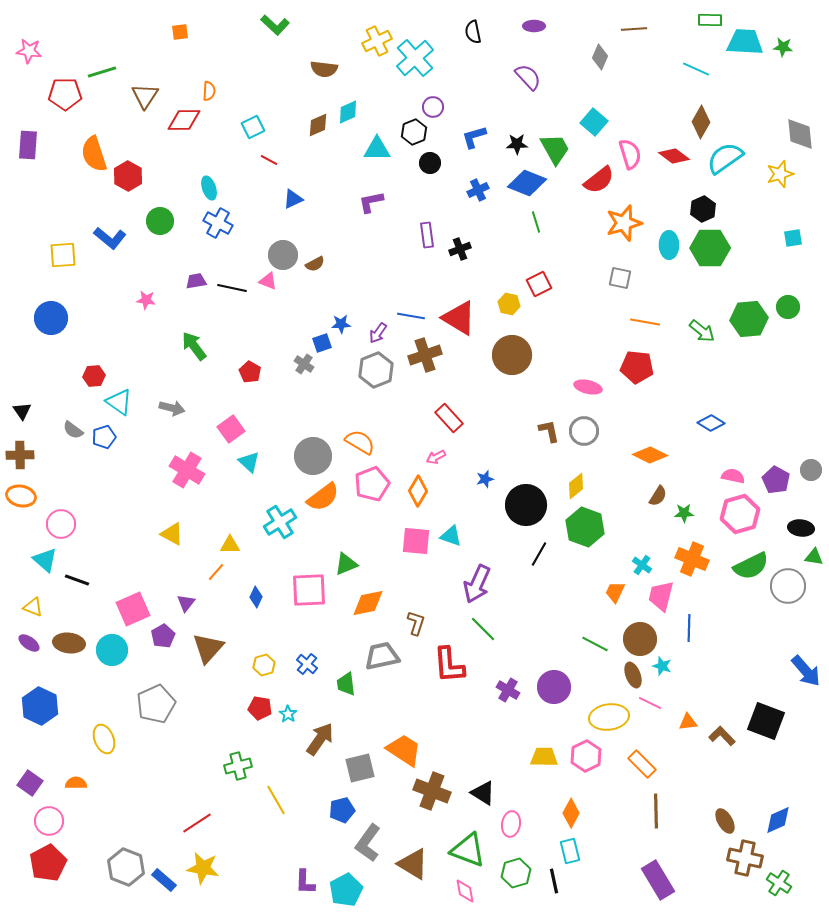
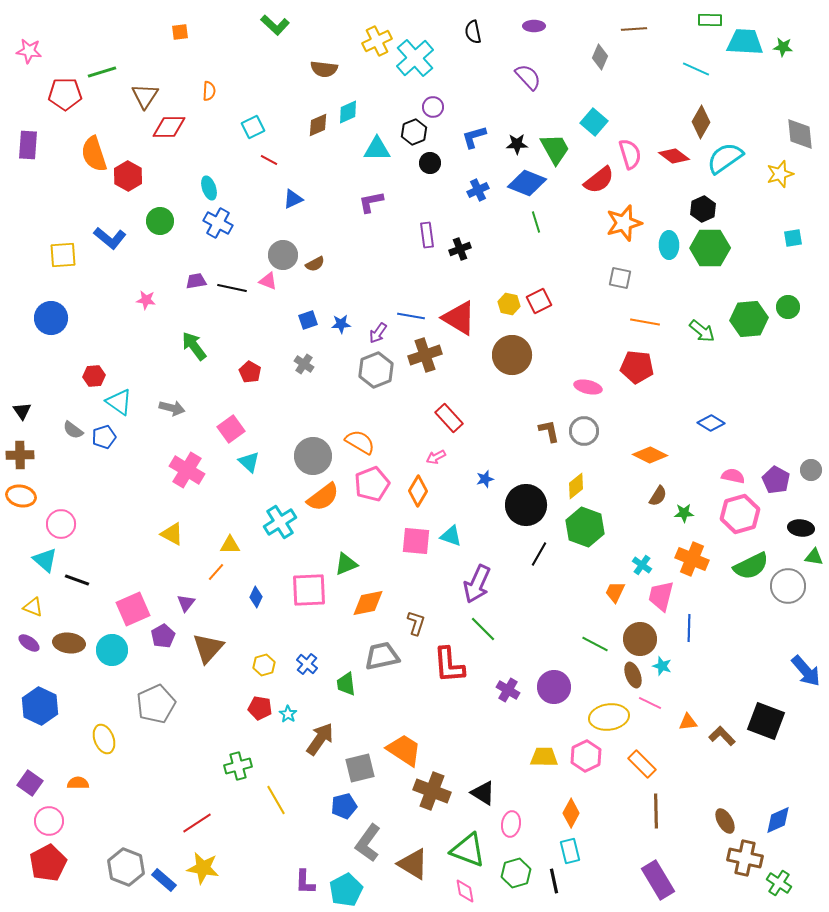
red diamond at (184, 120): moved 15 px left, 7 px down
red square at (539, 284): moved 17 px down
blue square at (322, 343): moved 14 px left, 23 px up
orange semicircle at (76, 783): moved 2 px right
blue pentagon at (342, 810): moved 2 px right, 4 px up
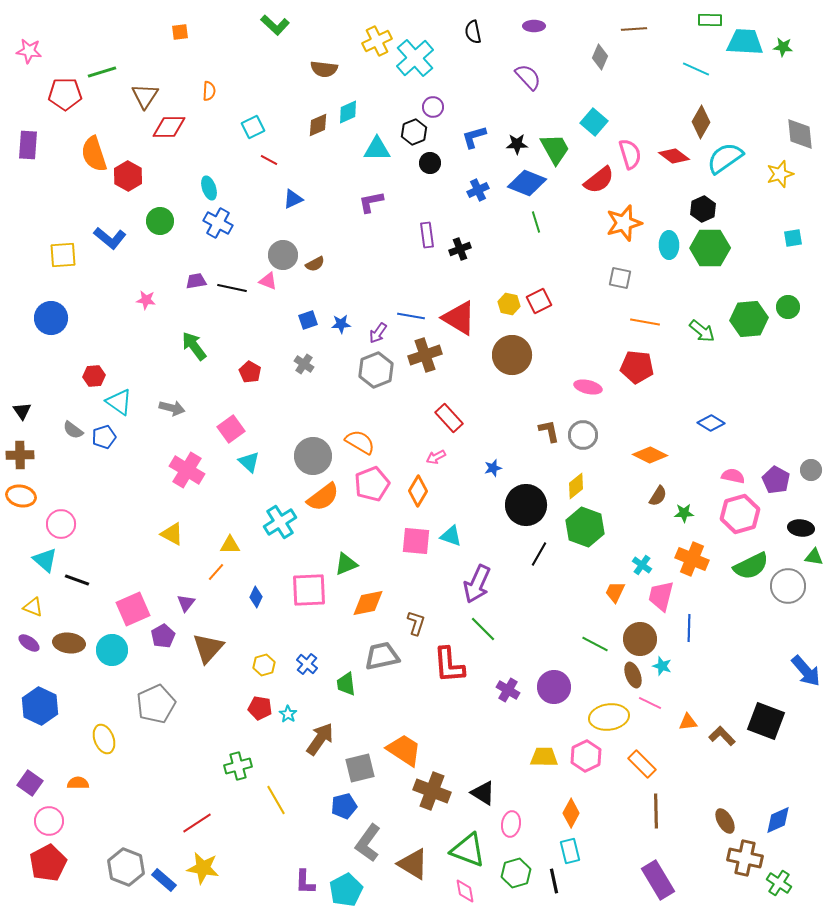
gray circle at (584, 431): moved 1 px left, 4 px down
blue star at (485, 479): moved 8 px right, 11 px up
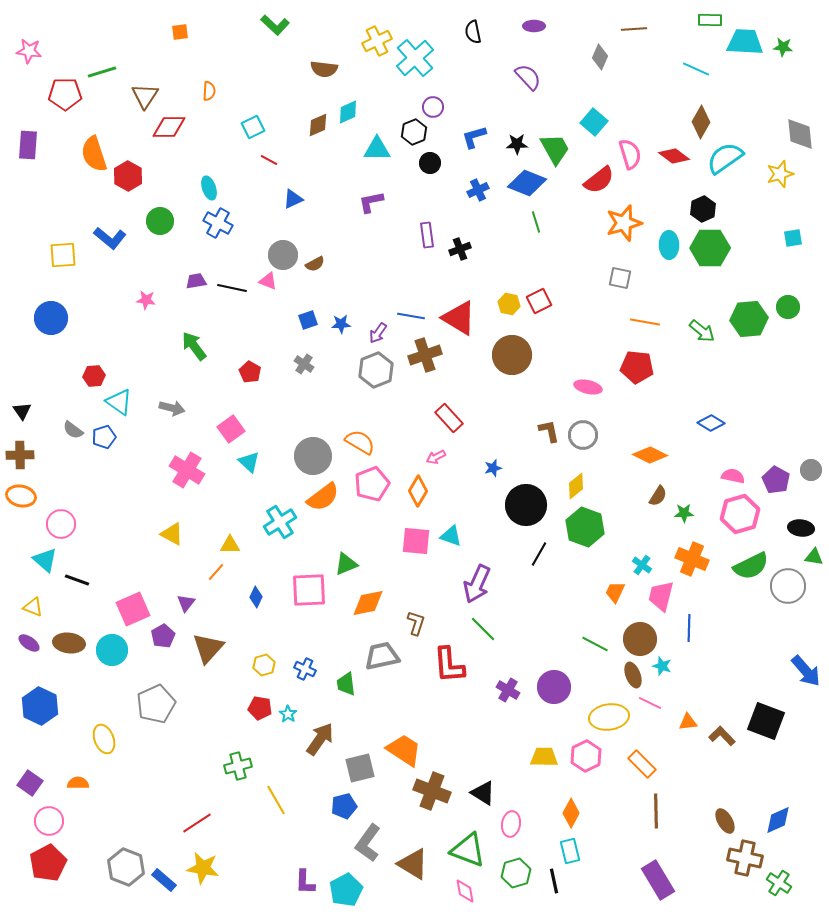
blue cross at (307, 664): moved 2 px left, 5 px down; rotated 15 degrees counterclockwise
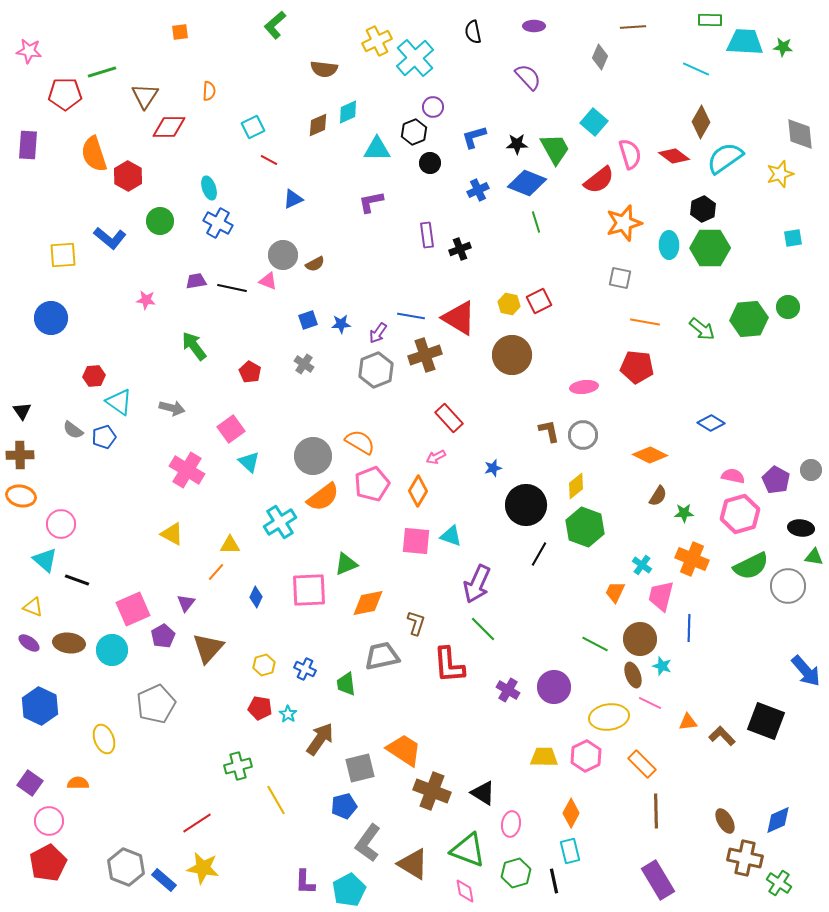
green L-shape at (275, 25): rotated 96 degrees clockwise
brown line at (634, 29): moved 1 px left, 2 px up
green arrow at (702, 331): moved 2 px up
pink ellipse at (588, 387): moved 4 px left; rotated 20 degrees counterclockwise
cyan pentagon at (346, 890): moved 3 px right
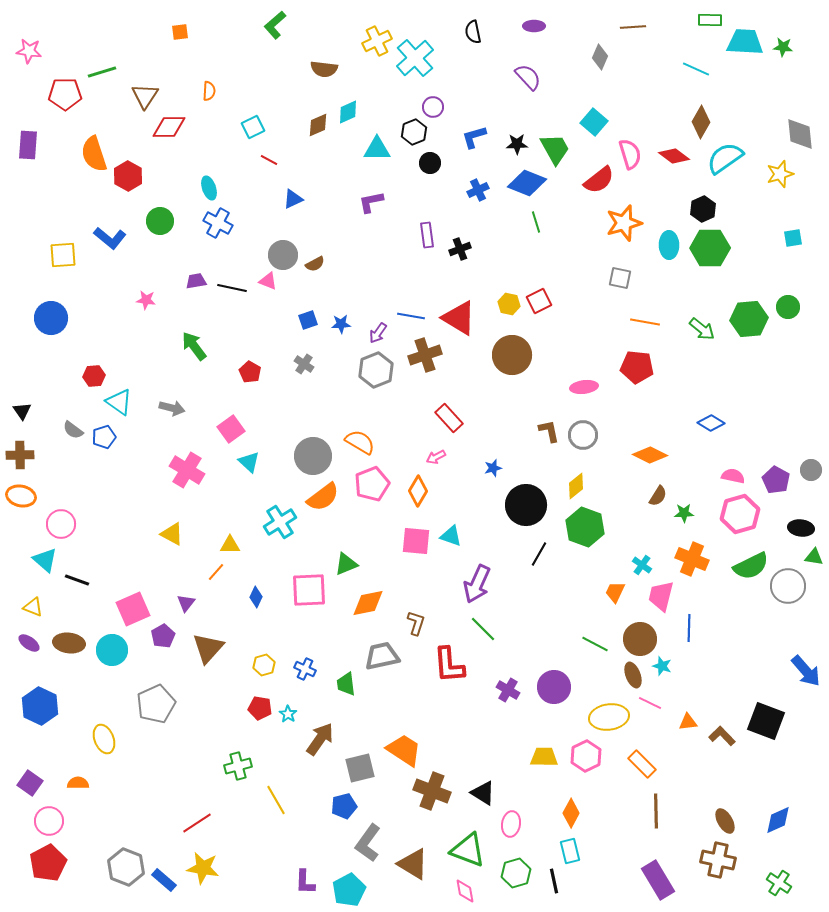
brown cross at (745, 858): moved 27 px left, 2 px down
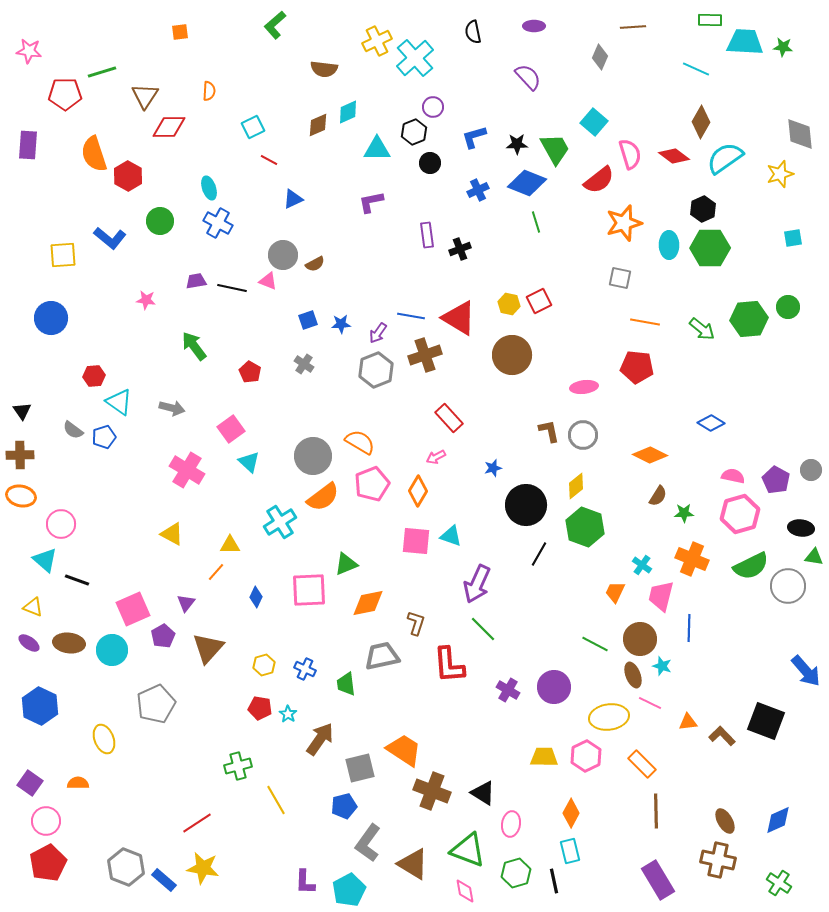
pink circle at (49, 821): moved 3 px left
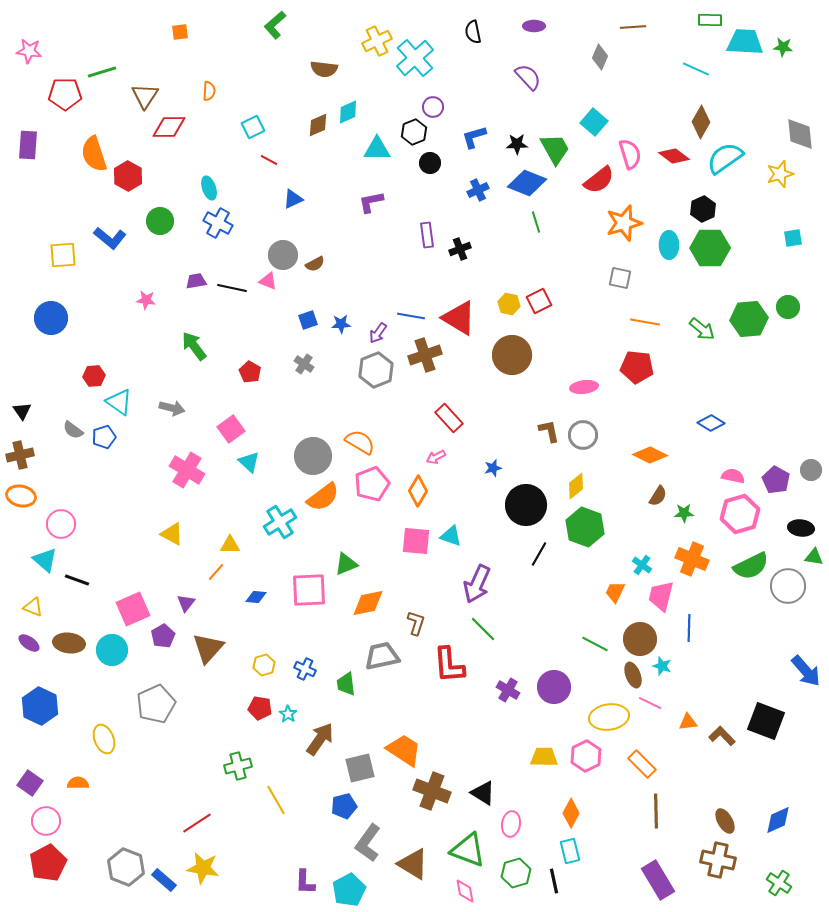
brown cross at (20, 455): rotated 12 degrees counterclockwise
blue diamond at (256, 597): rotated 70 degrees clockwise
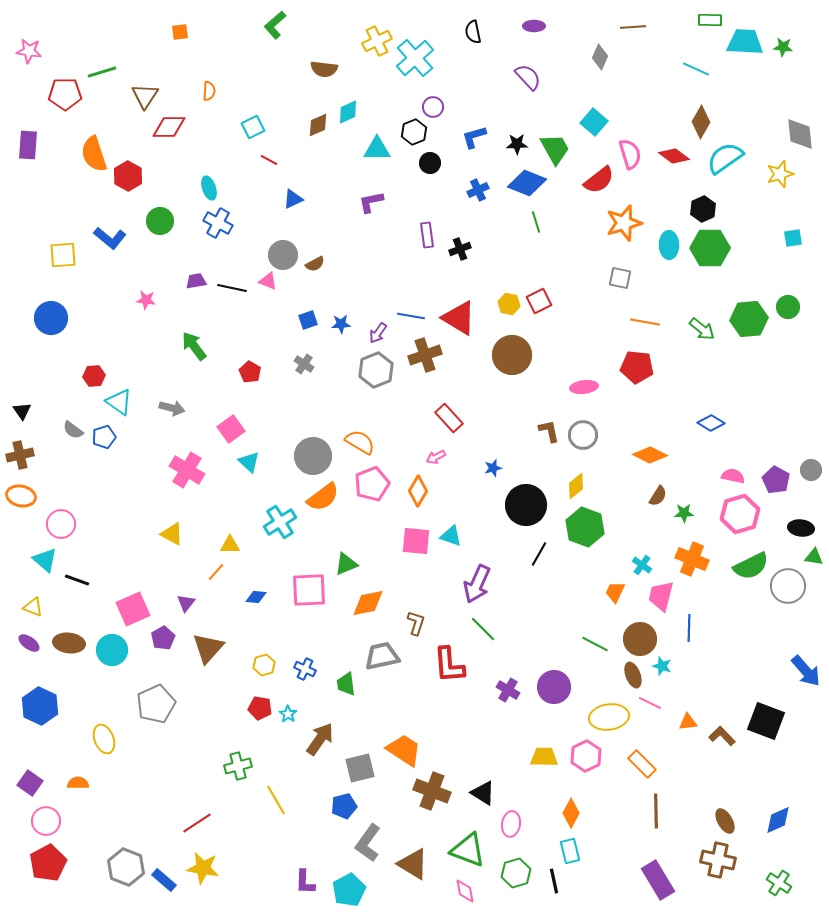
purple pentagon at (163, 636): moved 2 px down
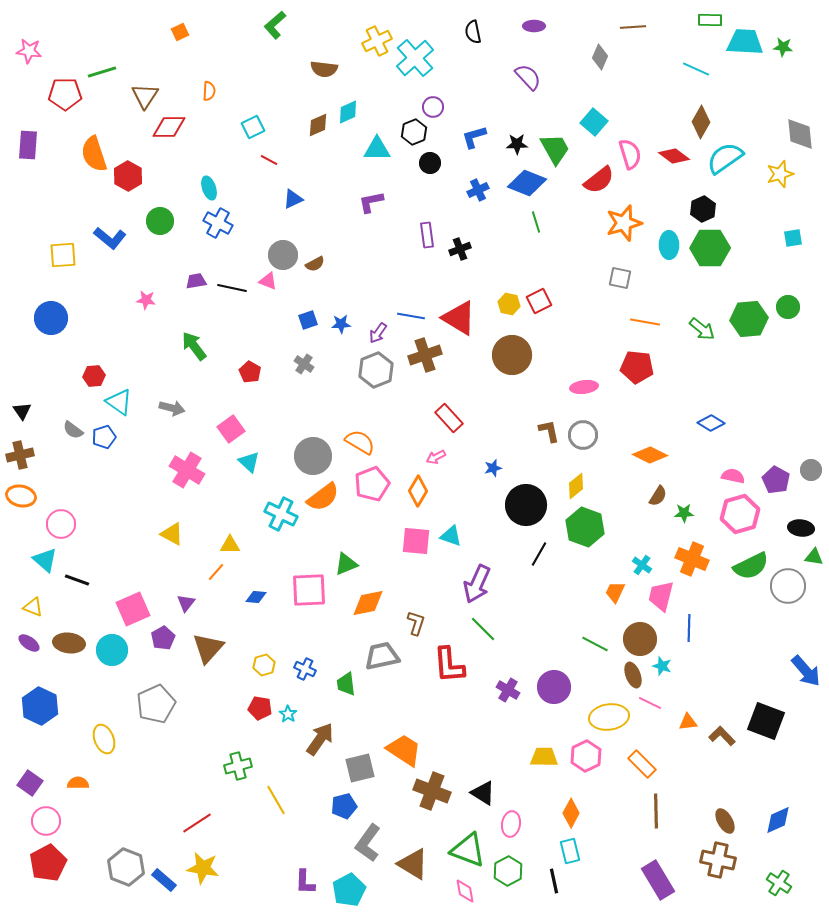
orange square at (180, 32): rotated 18 degrees counterclockwise
cyan cross at (280, 522): moved 1 px right, 8 px up; rotated 32 degrees counterclockwise
green hexagon at (516, 873): moved 8 px left, 2 px up; rotated 12 degrees counterclockwise
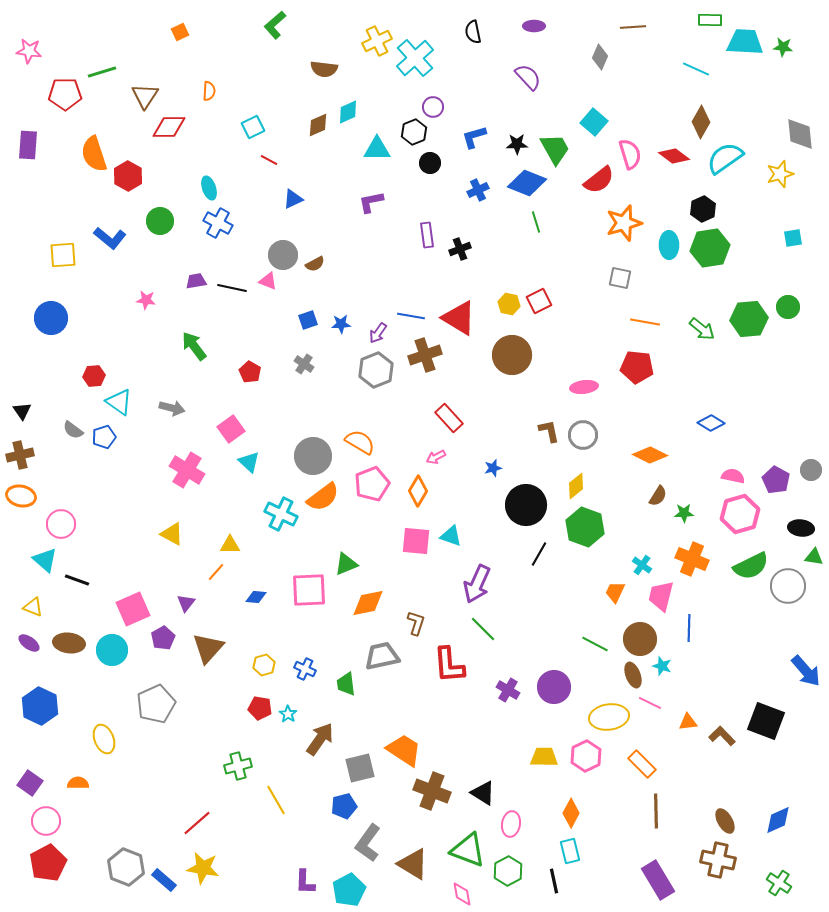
green hexagon at (710, 248): rotated 9 degrees counterclockwise
red line at (197, 823): rotated 8 degrees counterclockwise
pink diamond at (465, 891): moved 3 px left, 3 px down
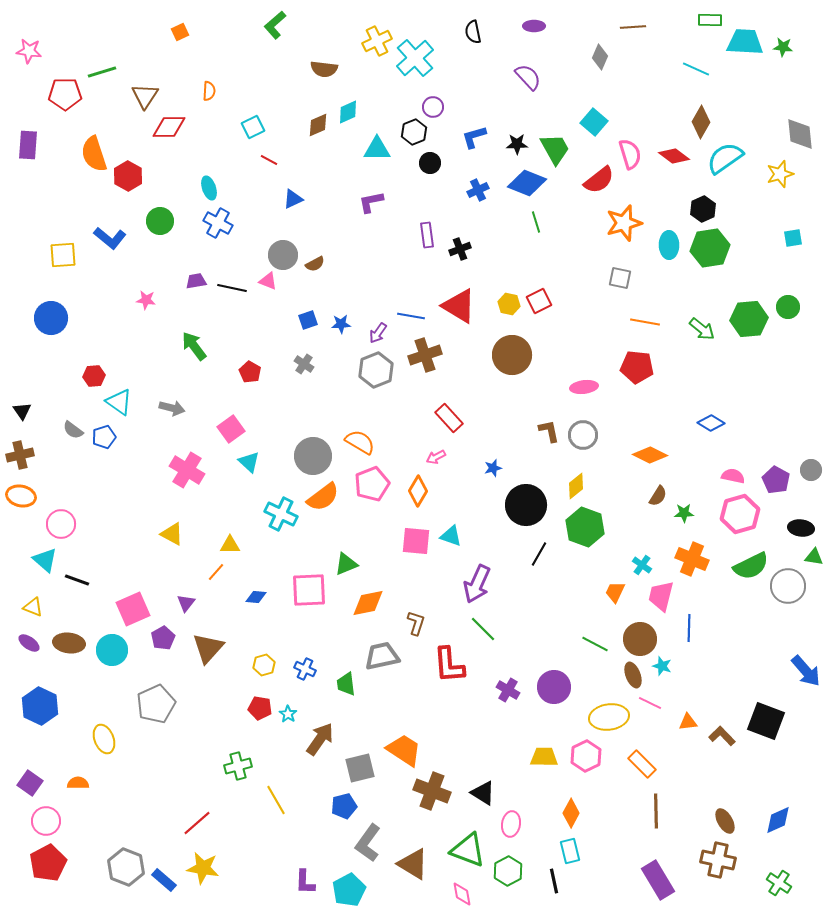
red triangle at (459, 318): moved 12 px up
